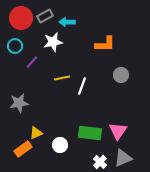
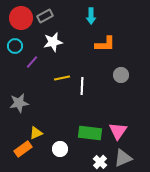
cyan arrow: moved 24 px right, 6 px up; rotated 91 degrees counterclockwise
white line: rotated 18 degrees counterclockwise
white circle: moved 4 px down
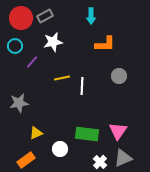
gray circle: moved 2 px left, 1 px down
green rectangle: moved 3 px left, 1 px down
orange rectangle: moved 3 px right, 11 px down
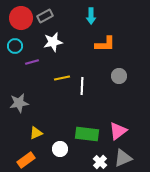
purple line: rotated 32 degrees clockwise
pink triangle: rotated 18 degrees clockwise
